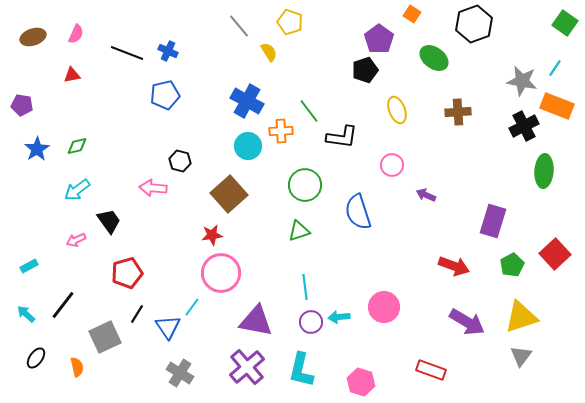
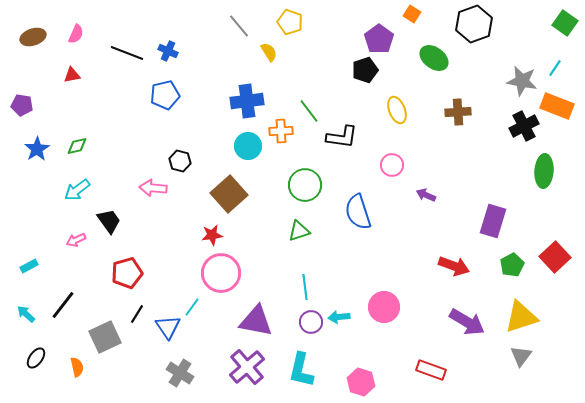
blue cross at (247, 101): rotated 36 degrees counterclockwise
red square at (555, 254): moved 3 px down
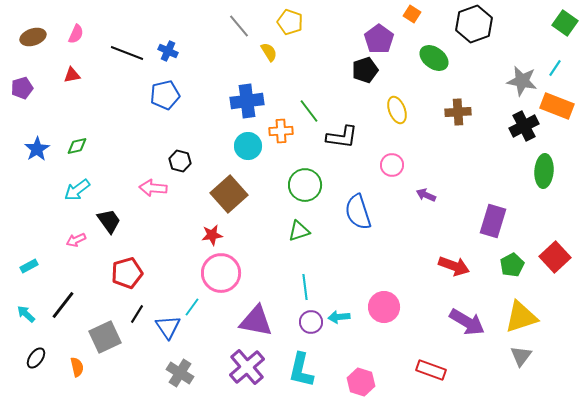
purple pentagon at (22, 105): moved 17 px up; rotated 25 degrees counterclockwise
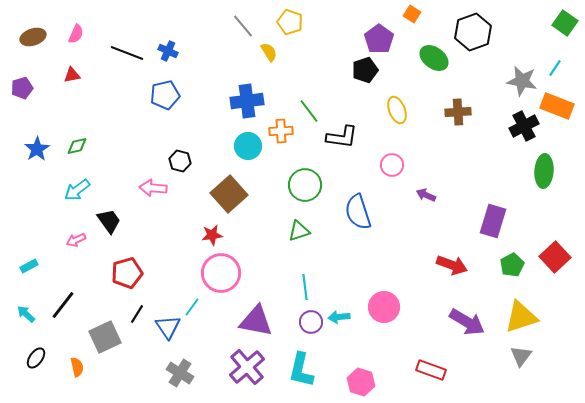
black hexagon at (474, 24): moved 1 px left, 8 px down
gray line at (239, 26): moved 4 px right
red arrow at (454, 266): moved 2 px left, 1 px up
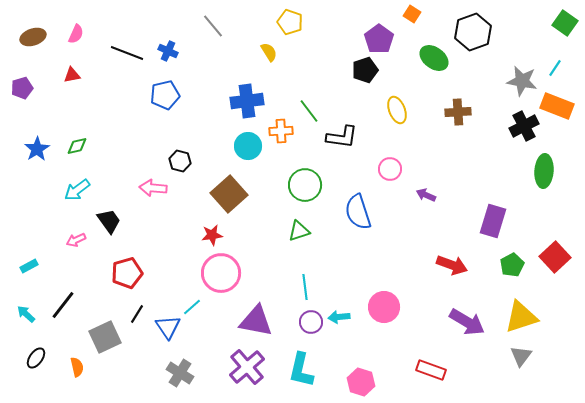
gray line at (243, 26): moved 30 px left
pink circle at (392, 165): moved 2 px left, 4 px down
cyan line at (192, 307): rotated 12 degrees clockwise
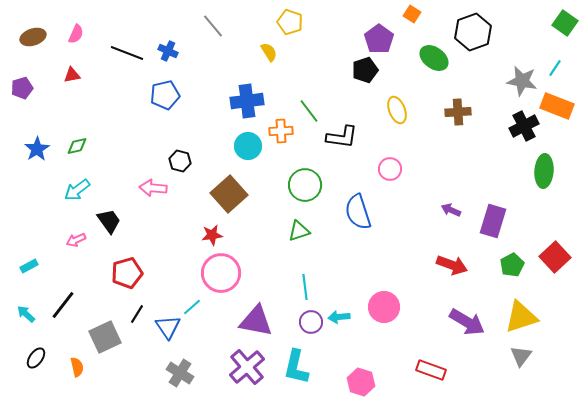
purple arrow at (426, 195): moved 25 px right, 15 px down
cyan L-shape at (301, 370): moved 5 px left, 3 px up
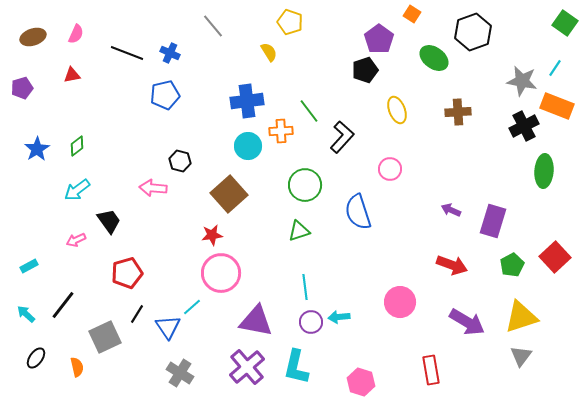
blue cross at (168, 51): moved 2 px right, 2 px down
black L-shape at (342, 137): rotated 56 degrees counterclockwise
green diamond at (77, 146): rotated 25 degrees counterclockwise
pink circle at (384, 307): moved 16 px right, 5 px up
red rectangle at (431, 370): rotated 60 degrees clockwise
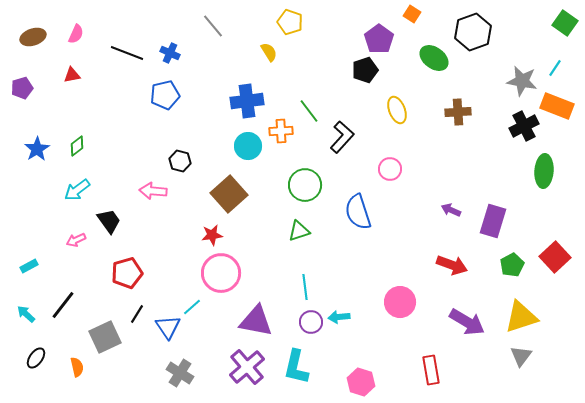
pink arrow at (153, 188): moved 3 px down
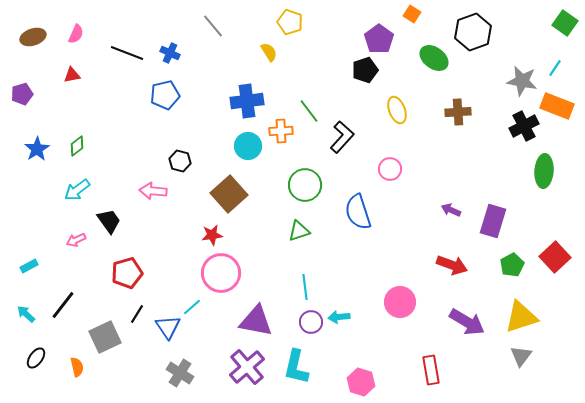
purple pentagon at (22, 88): moved 6 px down
